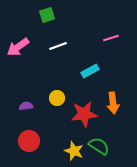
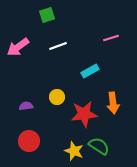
yellow circle: moved 1 px up
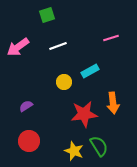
yellow circle: moved 7 px right, 15 px up
purple semicircle: rotated 24 degrees counterclockwise
green semicircle: rotated 25 degrees clockwise
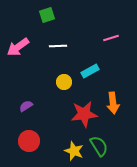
white line: rotated 18 degrees clockwise
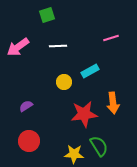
yellow star: moved 3 px down; rotated 18 degrees counterclockwise
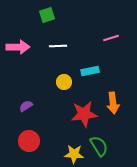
pink arrow: rotated 145 degrees counterclockwise
cyan rectangle: rotated 18 degrees clockwise
